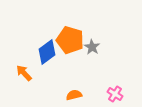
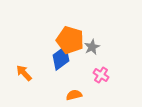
gray star: rotated 14 degrees clockwise
blue diamond: moved 14 px right, 6 px down
pink cross: moved 14 px left, 19 px up
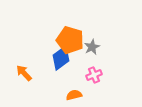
pink cross: moved 7 px left; rotated 35 degrees clockwise
